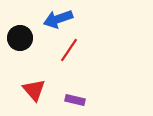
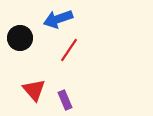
purple rectangle: moved 10 px left; rotated 54 degrees clockwise
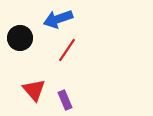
red line: moved 2 px left
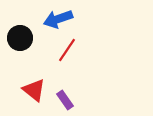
red triangle: rotated 10 degrees counterclockwise
purple rectangle: rotated 12 degrees counterclockwise
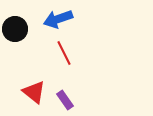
black circle: moved 5 px left, 9 px up
red line: moved 3 px left, 3 px down; rotated 60 degrees counterclockwise
red triangle: moved 2 px down
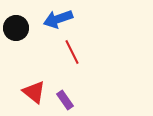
black circle: moved 1 px right, 1 px up
red line: moved 8 px right, 1 px up
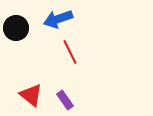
red line: moved 2 px left
red triangle: moved 3 px left, 3 px down
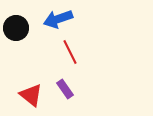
purple rectangle: moved 11 px up
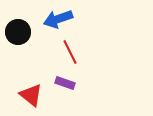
black circle: moved 2 px right, 4 px down
purple rectangle: moved 6 px up; rotated 36 degrees counterclockwise
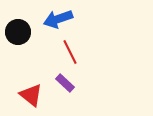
purple rectangle: rotated 24 degrees clockwise
